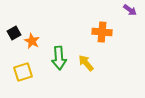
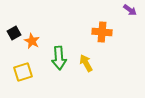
yellow arrow: rotated 12 degrees clockwise
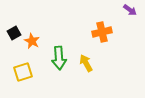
orange cross: rotated 18 degrees counterclockwise
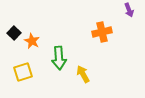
purple arrow: moved 1 px left; rotated 32 degrees clockwise
black square: rotated 16 degrees counterclockwise
yellow arrow: moved 3 px left, 11 px down
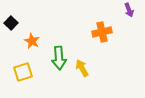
black square: moved 3 px left, 10 px up
yellow arrow: moved 1 px left, 6 px up
